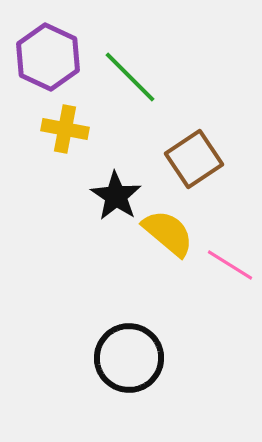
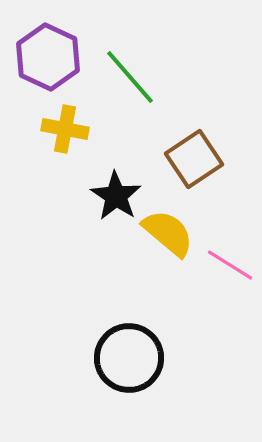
green line: rotated 4 degrees clockwise
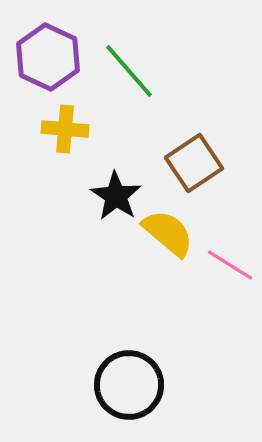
green line: moved 1 px left, 6 px up
yellow cross: rotated 6 degrees counterclockwise
brown square: moved 4 px down
black circle: moved 27 px down
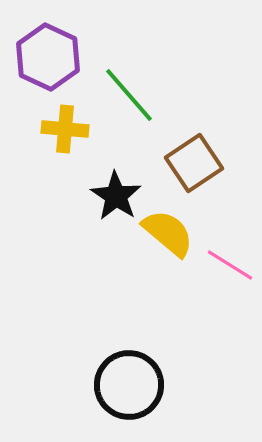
green line: moved 24 px down
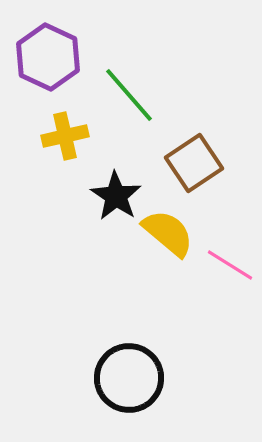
yellow cross: moved 7 px down; rotated 18 degrees counterclockwise
black circle: moved 7 px up
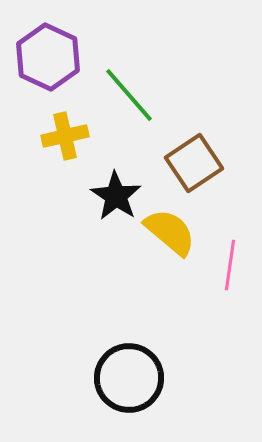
yellow semicircle: moved 2 px right, 1 px up
pink line: rotated 66 degrees clockwise
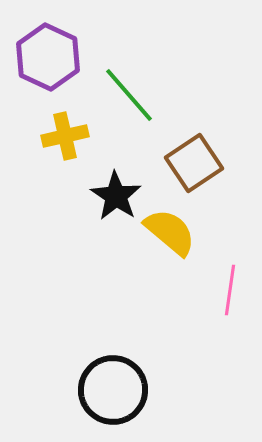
pink line: moved 25 px down
black circle: moved 16 px left, 12 px down
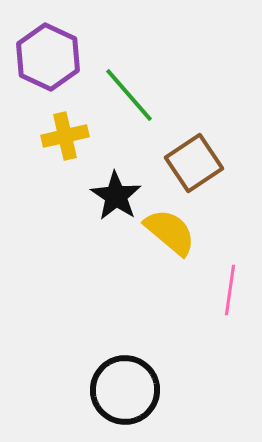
black circle: moved 12 px right
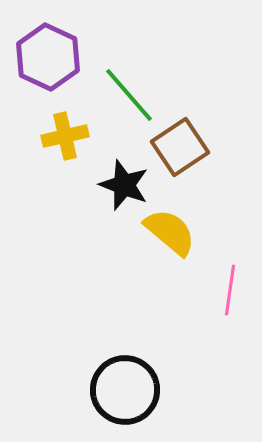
brown square: moved 14 px left, 16 px up
black star: moved 8 px right, 11 px up; rotated 12 degrees counterclockwise
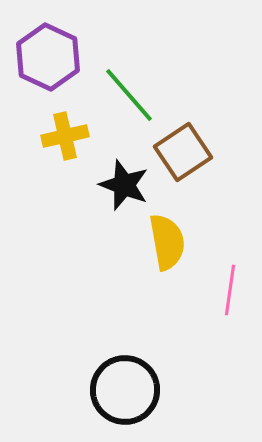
brown square: moved 3 px right, 5 px down
yellow semicircle: moved 3 px left, 10 px down; rotated 40 degrees clockwise
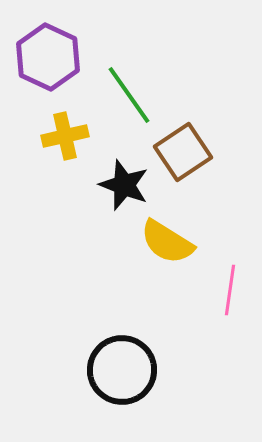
green line: rotated 6 degrees clockwise
yellow semicircle: rotated 132 degrees clockwise
black circle: moved 3 px left, 20 px up
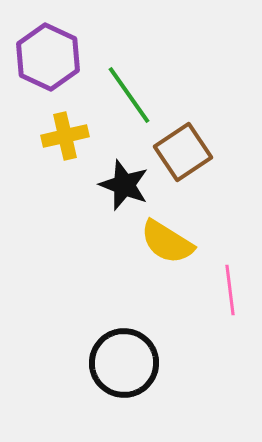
pink line: rotated 15 degrees counterclockwise
black circle: moved 2 px right, 7 px up
